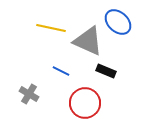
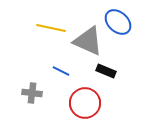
gray cross: moved 3 px right, 1 px up; rotated 24 degrees counterclockwise
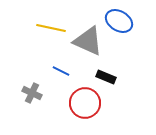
blue ellipse: moved 1 px right, 1 px up; rotated 12 degrees counterclockwise
black rectangle: moved 6 px down
gray cross: rotated 18 degrees clockwise
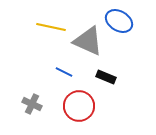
yellow line: moved 1 px up
blue line: moved 3 px right, 1 px down
gray cross: moved 11 px down
red circle: moved 6 px left, 3 px down
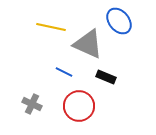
blue ellipse: rotated 20 degrees clockwise
gray triangle: moved 3 px down
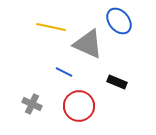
black rectangle: moved 11 px right, 5 px down
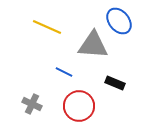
yellow line: moved 4 px left; rotated 12 degrees clockwise
gray triangle: moved 5 px right, 1 px down; rotated 20 degrees counterclockwise
black rectangle: moved 2 px left, 1 px down
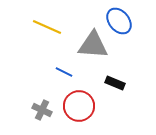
gray cross: moved 10 px right, 6 px down
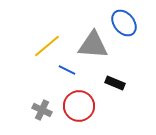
blue ellipse: moved 5 px right, 2 px down
yellow line: moved 19 px down; rotated 64 degrees counterclockwise
blue line: moved 3 px right, 2 px up
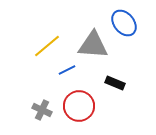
blue line: rotated 54 degrees counterclockwise
